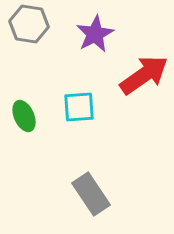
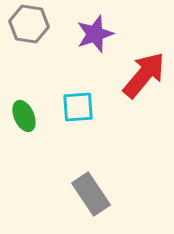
purple star: rotated 9 degrees clockwise
red arrow: rotated 15 degrees counterclockwise
cyan square: moved 1 px left
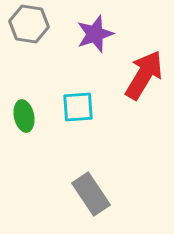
red arrow: rotated 9 degrees counterclockwise
green ellipse: rotated 12 degrees clockwise
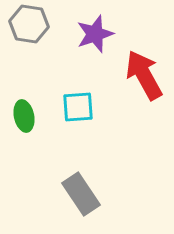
red arrow: rotated 60 degrees counterclockwise
gray rectangle: moved 10 px left
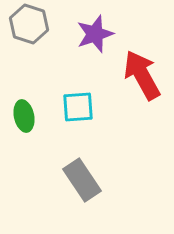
gray hexagon: rotated 9 degrees clockwise
red arrow: moved 2 px left
gray rectangle: moved 1 px right, 14 px up
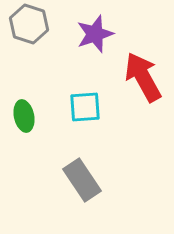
red arrow: moved 1 px right, 2 px down
cyan square: moved 7 px right
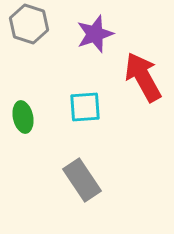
green ellipse: moved 1 px left, 1 px down
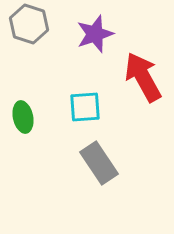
gray rectangle: moved 17 px right, 17 px up
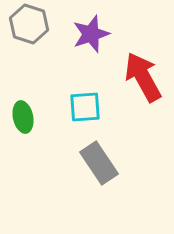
purple star: moved 4 px left
